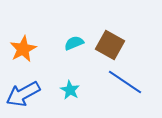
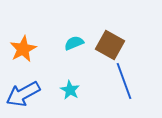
blue line: moved 1 px left, 1 px up; rotated 36 degrees clockwise
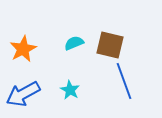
brown square: rotated 16 degrees counterclockwise
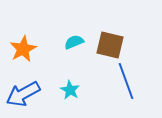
cyan semicircle: moved 1 px up
blue line: moved 2 px right
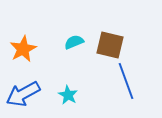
cyan star: moved 2 px left, 5 px down
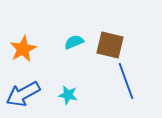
cyan star: rotated 18 degrees counterclockwise
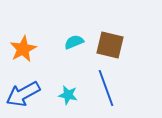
blue line: moved 20 px left, 7 px down
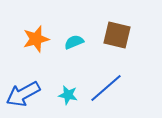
brown square: moved 7 px right, 10 px up
orange star: moved 13 px right, 10 px up; rotated 12 degrees clockwise
blue line: rotated 69 degrees clockwise
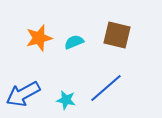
orange star: moved 3 px right, 1 px up
cyan star: moved 2 px left, 5 px down
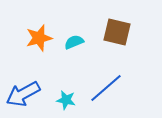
brown square: moved 3 px up
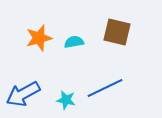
cyan semicircle: rotated 12 degrees clockwise
blue line: moved 1 px left; rotated 15 degrees clockwise
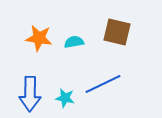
orange star: rotated 24 degrees clockwise
blue line: moved 2 px left, 4 px up
blue arrow: moved 7 px right; rotated 60 degrees counterclockwise
cyan star: moved 1 px left, 2 px up
